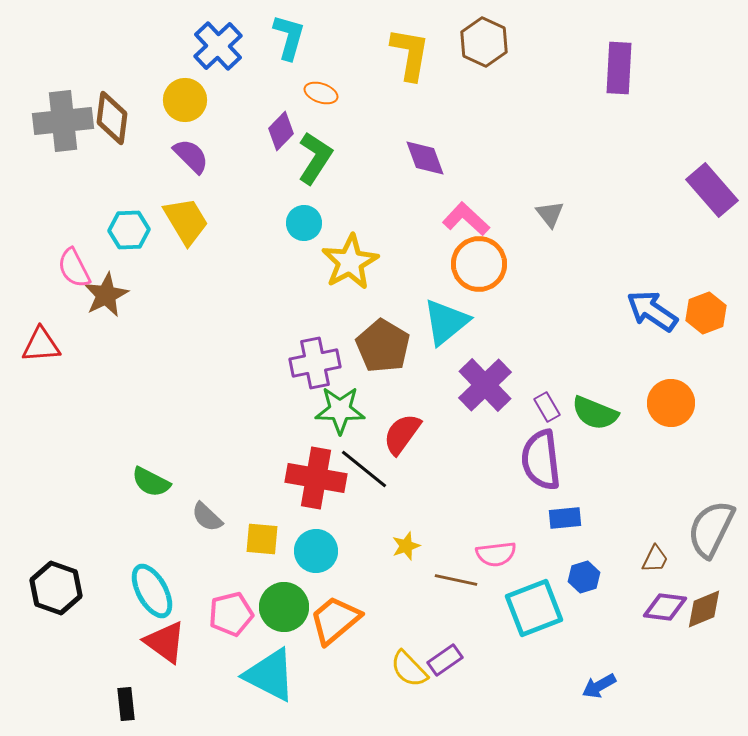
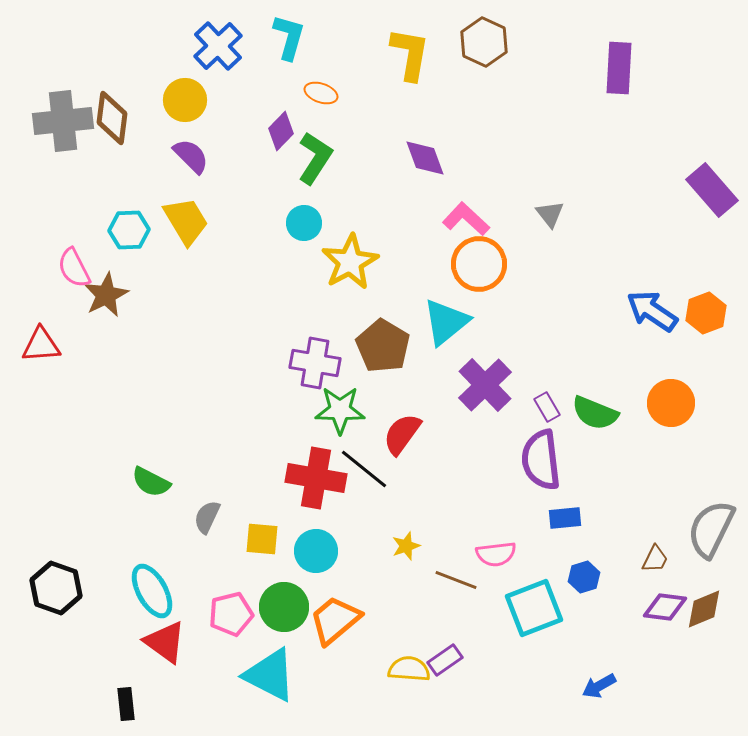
purple cross at (315, 363): rotated 21 degrees clockwise
gray semicircle at (207, 517): rotated 72 degrees clockwise
brown line at (456, 580): rotated 9 degrees clockwise
yellow semicircle at (409, 669): rotated 138 degrees clockwise
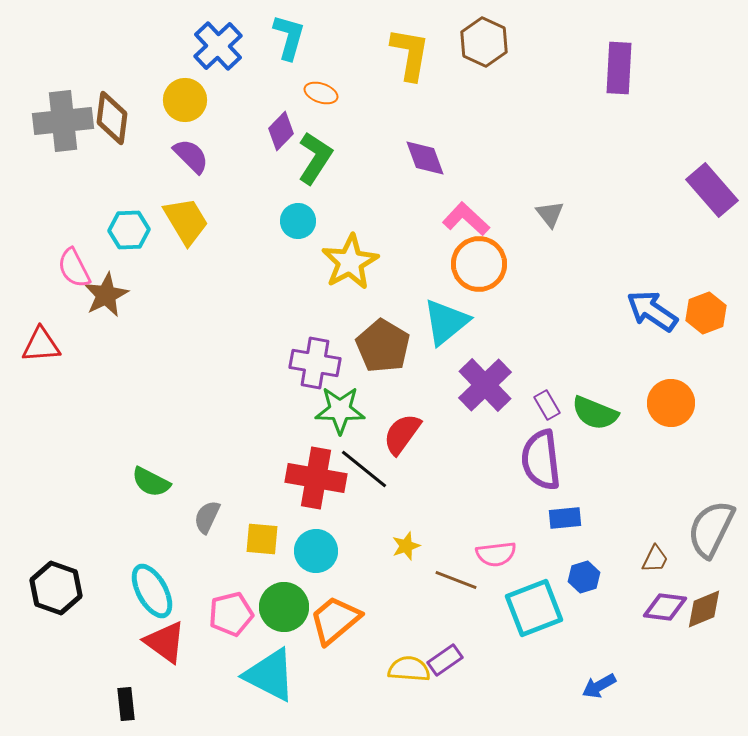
cyan circle at (304, 223): moved 6 px left, 2 px up
purple rectangle at (547, 407): moved 2 px up
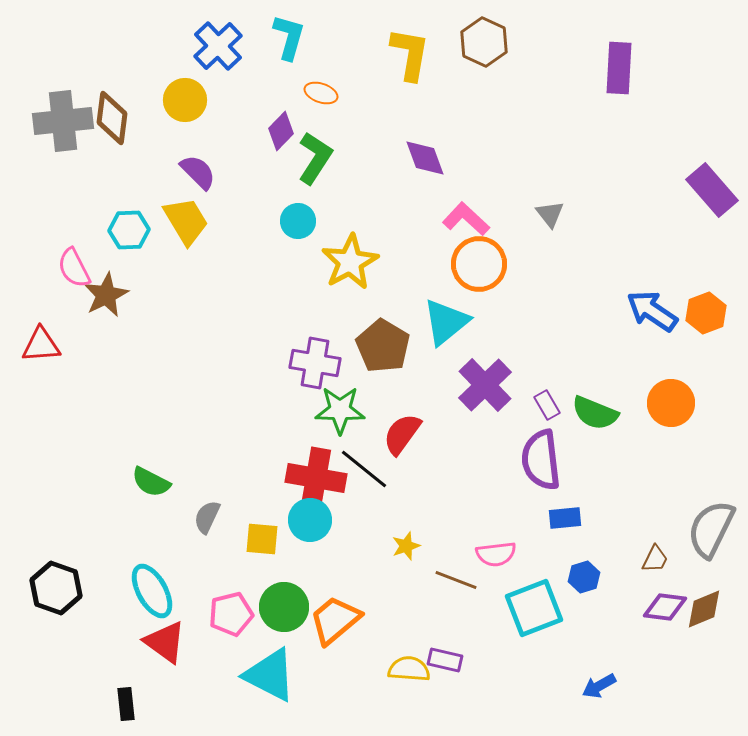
purple semicircle at (191, 156): moved 7 px right, 16 px down
cyan circle at (316, 551): moved 6 px left, 31 px up
purple rectangle at (445, 660): rotated 48 degrees clockwise
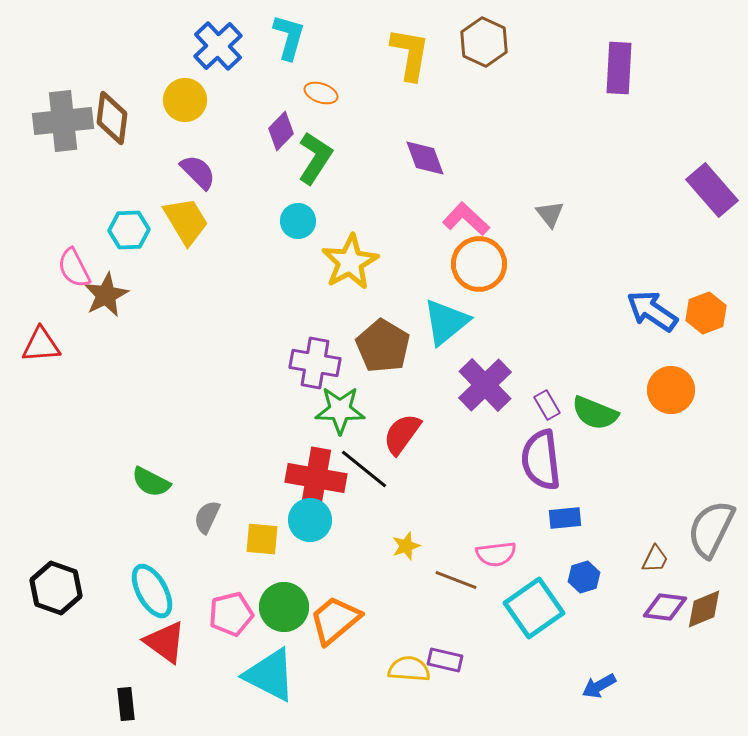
orange circle at (671, 403): moved 13 px up
cyan square at (534, 608): rotated 14 degrees counterclockwise
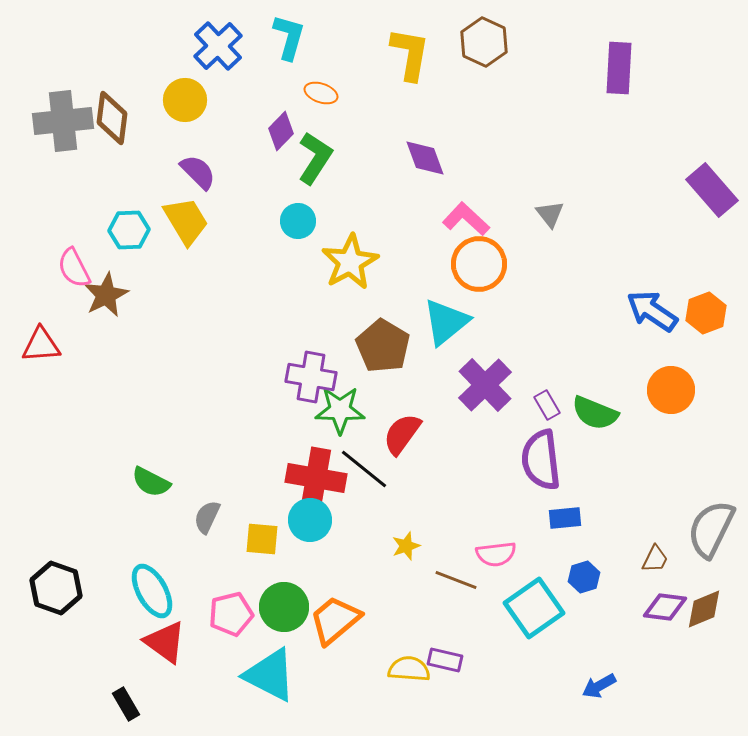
purple cross at (315, 363): moved 4 px left, 14 px down
black rectangle at (126, 704): rotated 24 degrees counterclockwise
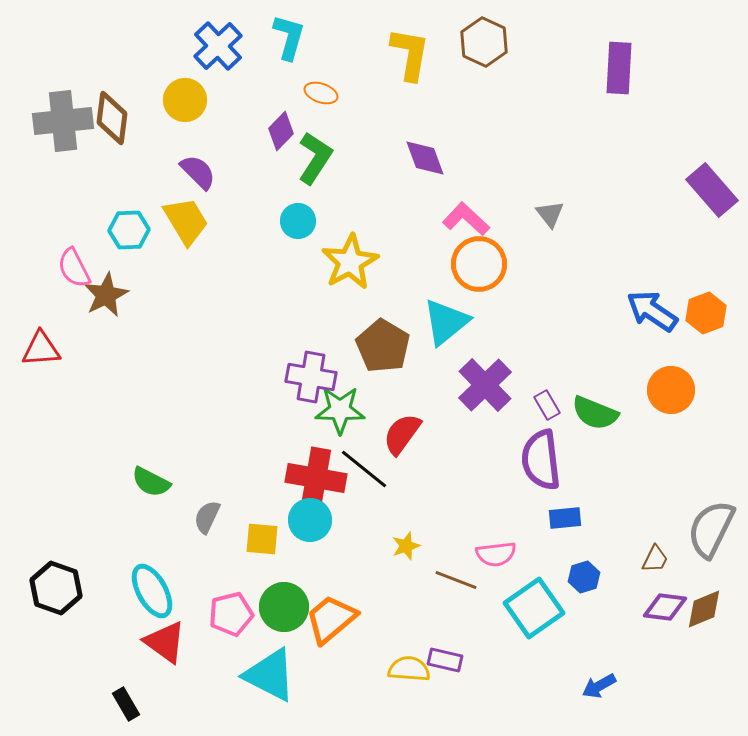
red triangle at (41, 345): moved 4 px down
orange trapezoid at (335, 620): moved 4 px left, 1 px up
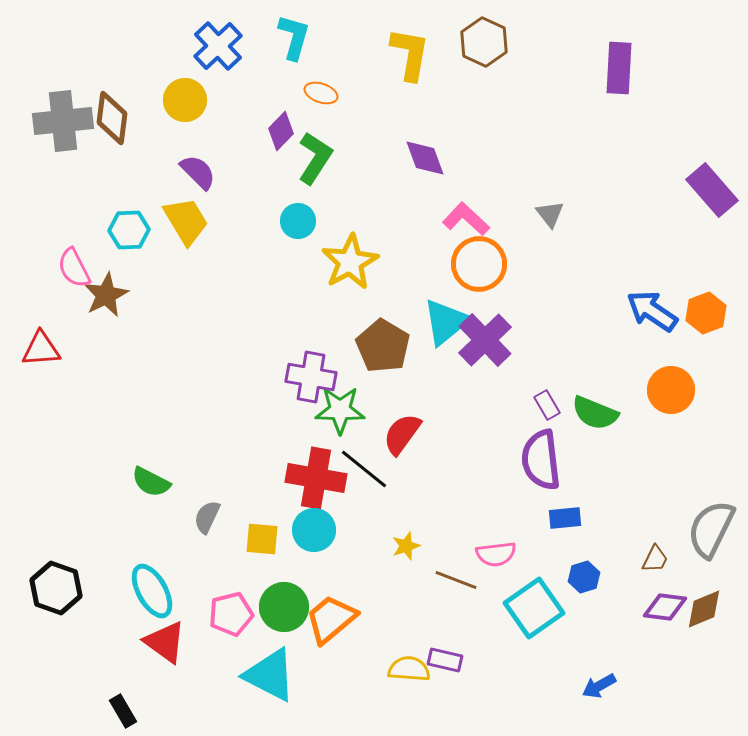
cyan L-shape at (289, 37): moved 5 px right
purple cross at (485, 385): moved 45 px up
cyan circle at (310, 520): moved 4 px right, 10 px down
black rectangle at (126, 704): moved 3 px left, 7 px down
